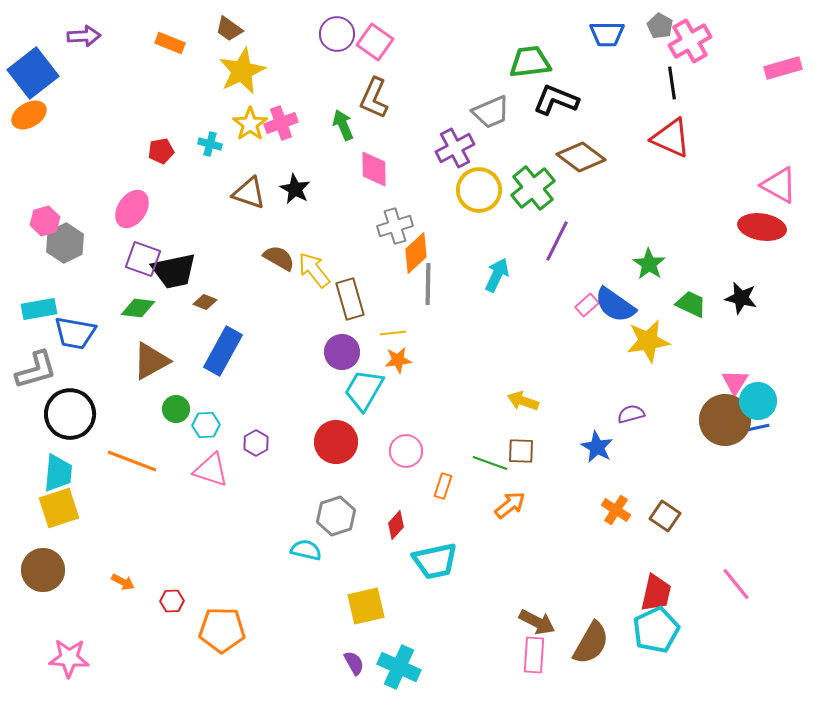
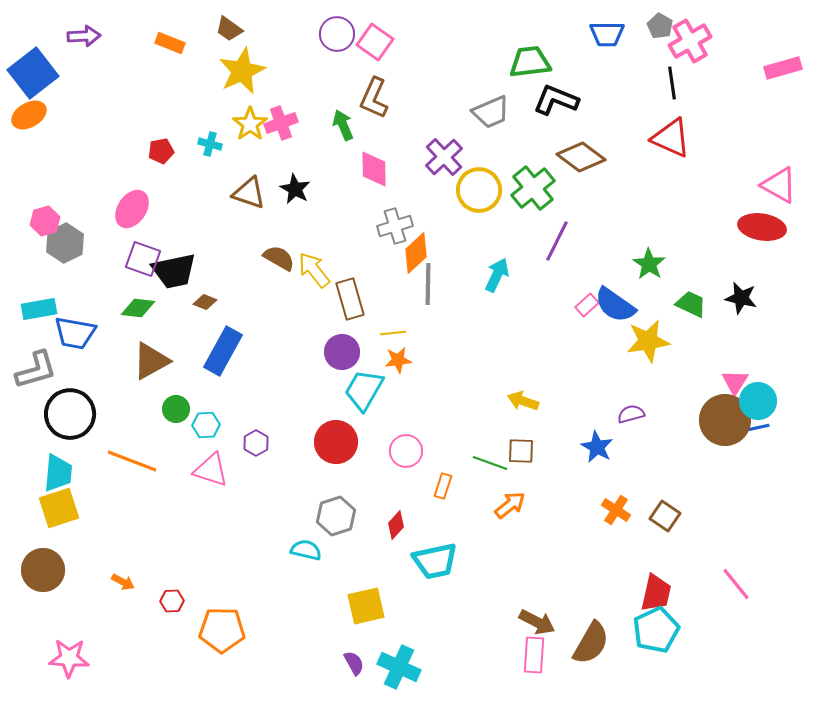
purple cross at (455, 148): moved 11 px left, 9 px down; rotated 15 degrees counterclockwise
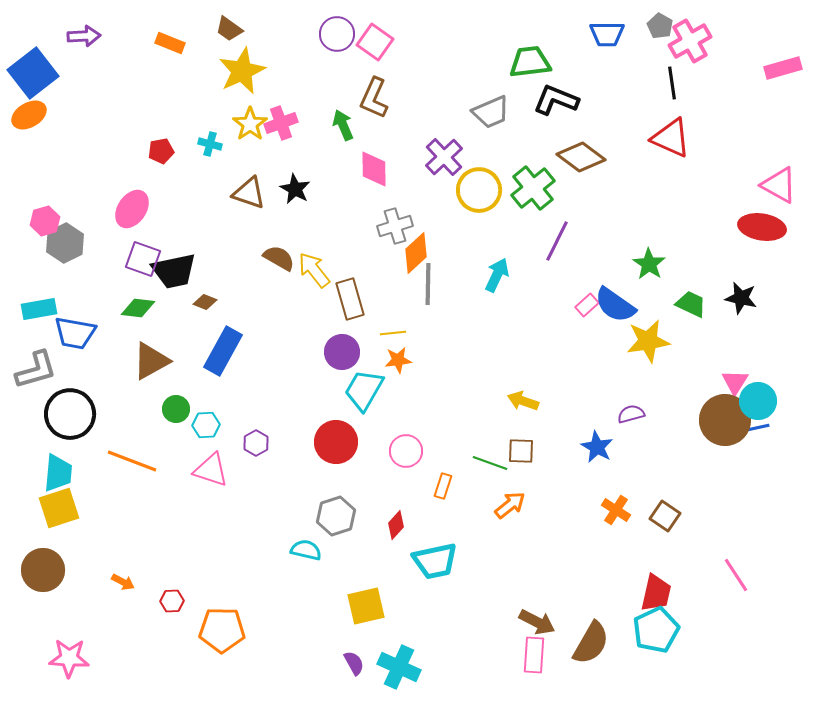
pink line at (736, 584): moved 9 px up; rotated 6 degrees clockwise
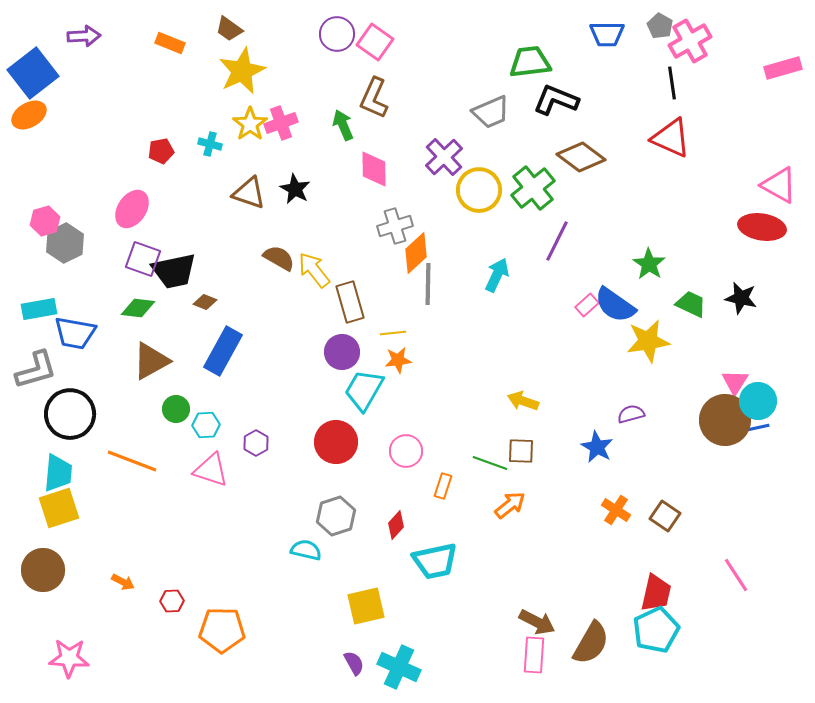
brown rectangle at (350, 299): moved 3 px down
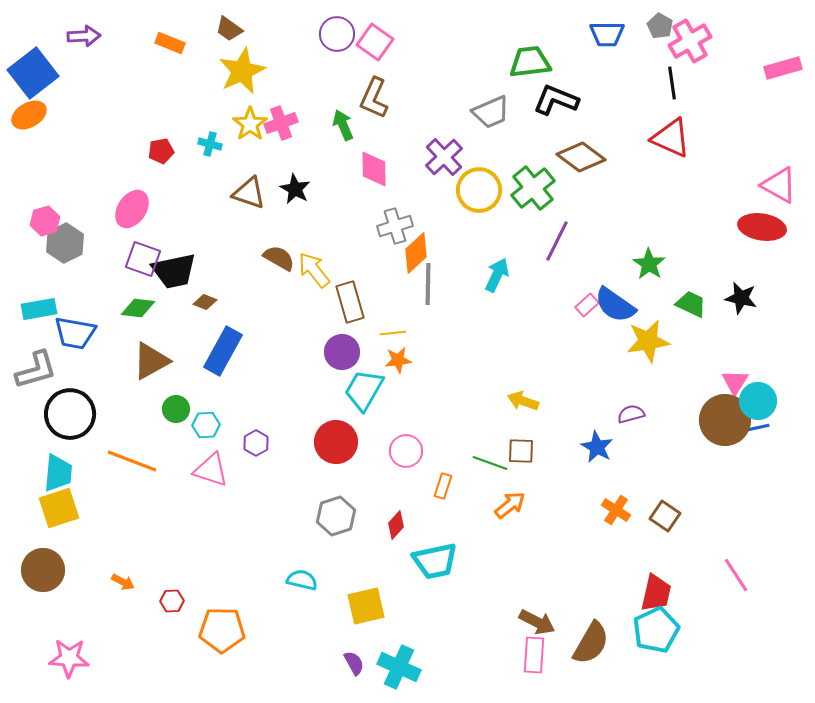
cyan semicircle at (306, 550): moved 4 px left, 30 px down
